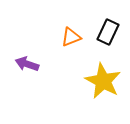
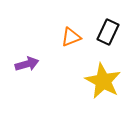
purple arrow: rotated 145 degrees clockwise
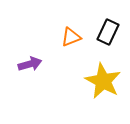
purple arrow: moved 3 px right
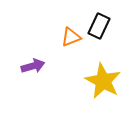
black rectangle: moved 9 px left, 6 px up
purple arrow: moved 3 px right, 2 px down
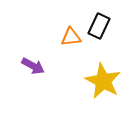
orange triangle: rotated 15 degrees clockwise
purple arrow: rotated 45 degrees clockwise
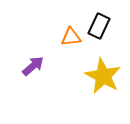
purple arrow: rotated 70 degrees counterclockwise
yellow star: moved 5 px up
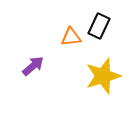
yellow star: rotated 27 degrees clockwise
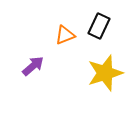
orange triangle: moved 6 px left, 2 px up; rotated 15 degrees counterclockwise
yellow star: moved 2 px right, 3 px up
